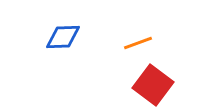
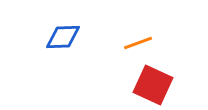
red square: rotated 12 degrees counterclockwise
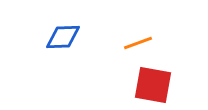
red square: rotated 15 degrees counterclockwise
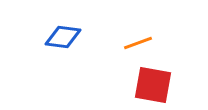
blue diamond: rotated 9 degrees clockwise
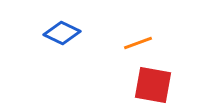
blue diamond: moved 1 px left, 4 px up; rotated 18 degrees clockwise
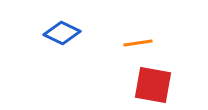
orange line: rotated 12 degrees clockwise
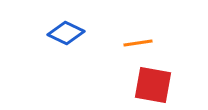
blue diamond: moved 4 px right
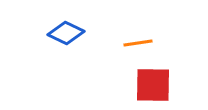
red square: rotated 9 degrees counterclockwise
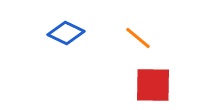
orange line: moved 5 px up; rotated 48 degrees clockwise
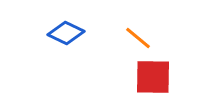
red square: moved 8 px up
